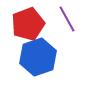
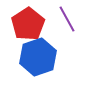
red pentagon: rotated 12 degrees counterclockwise
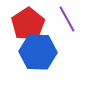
blue hexagon: moved 5 px up; rotated 21 degrees clockwise
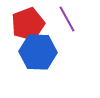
red pentagon: rotated 12 degrees clockwise
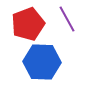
blue hexagon: moved 4 px right, 10 px down
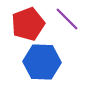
purple line: rotated 16 degrees counterclockwise
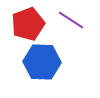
purple line: moved 4 px right, 1 px down; rotated 12 degrees counterclockwise
